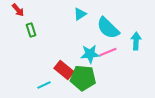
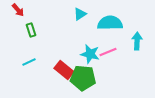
cyan semicircle: moved 2 px right, 5 px up; rotated 135 degrees clockwise
cyan arrow: moved 1 px right
cyan star: rotated 18 degrees clockwise
cyan line: moved 15 px left, 23 px up
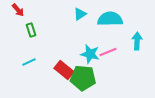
cyan semicircle: moved 4 px up
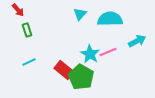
cyan triangle: rotated 16 degrees counterclockwise
green rectangle: moved 4 px left
cyan arrow: rotated 60 degrees clockwise
cyan star: rotated 18 degrees clockwise
green pentagon: moved 2 px left, 1 px up; rotated 25 degrees clockwise
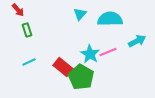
red rectangle: moved 1 px left, 3 px up
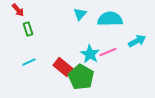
green rectangle: moved 1 px right, 1 px up
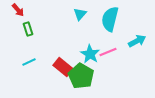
cyan semicircle: rotated 75 degrees counterclockwise
green pentagon: moved 1 px up
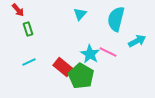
cyan semicircle: moved 6 px right
pink line: rotated 48 degrees clockwise
